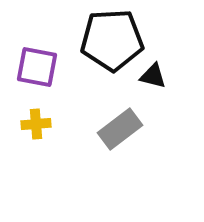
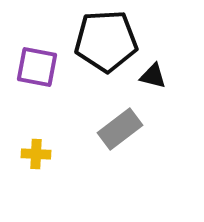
black pentagon: moved 6 px left, 1 px down
yellow cross: moved 30 px down; rotated 8 degrees clockwise
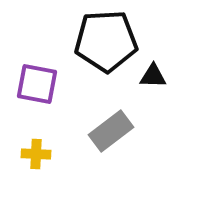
purple square: moved 17 px down
black triangle: rotated 12 degrees counterclockwise
gray rectangle: moved 9 px left, 2 px down
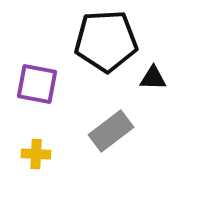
black triangle: moved 2 px down
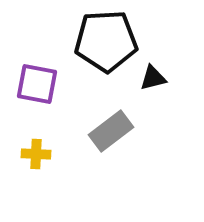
black triangle: rotated 16 degrees counterclockwise
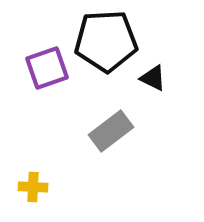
black triangle: rotated 40 degrees clockwise
purple square: moved 10 px right, 16 px up; rotated 30 degrees counterclockwise
yellow cross: moved 3 px left, 33 px down
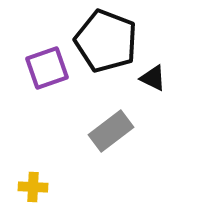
black pentagon: rotated 24 degrees clockwise
